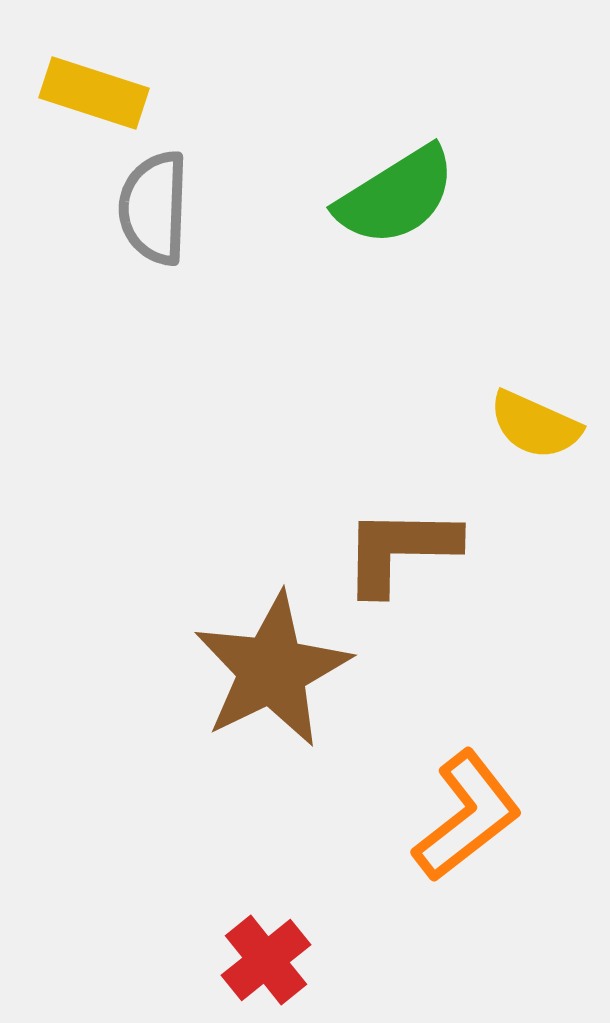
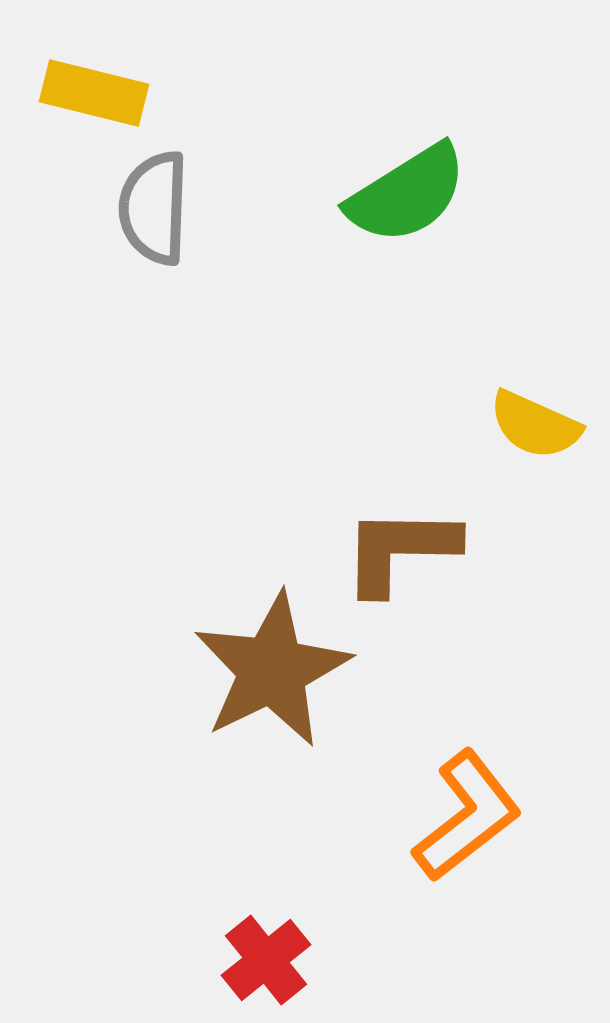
yellow rectangle: rotated 4 degrees counterclockwise
green semicircle: moved 11 px right, 2 px up
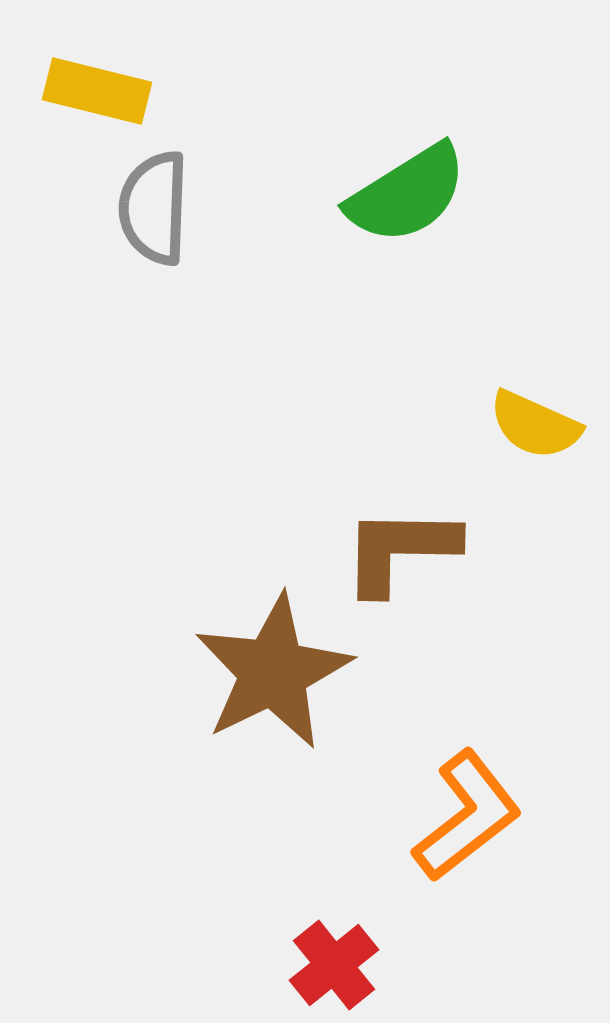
yellow rectangle: moved 3 px right, 2 px up
brown star: moved 1 px right, 2 px down
red cross: moved 68 px right, 5 px down
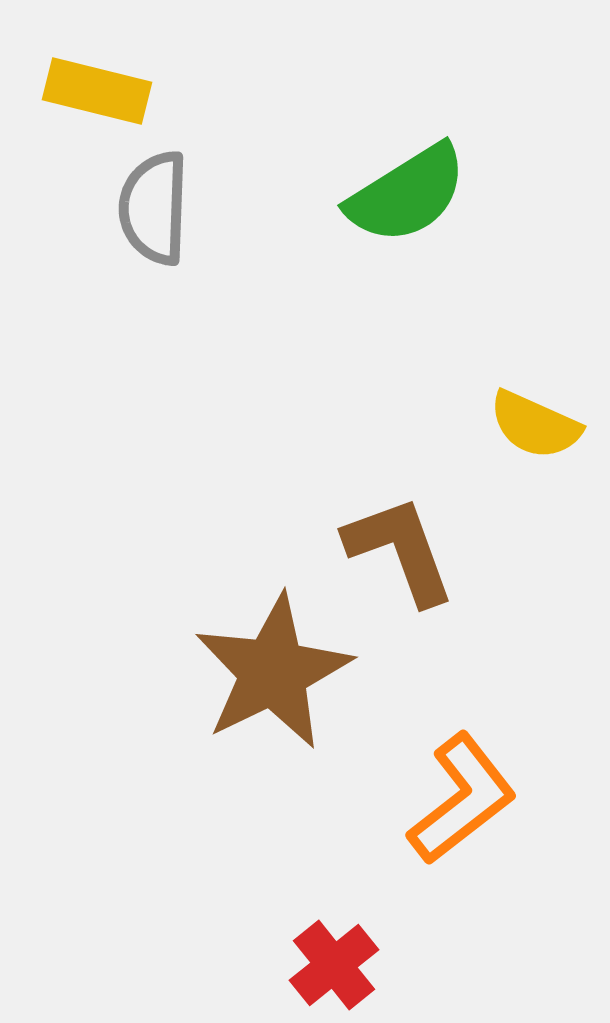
brown L-shape: rotated 69 degrees clockwise
orange L-shape: moved 5 px left, 17 px up
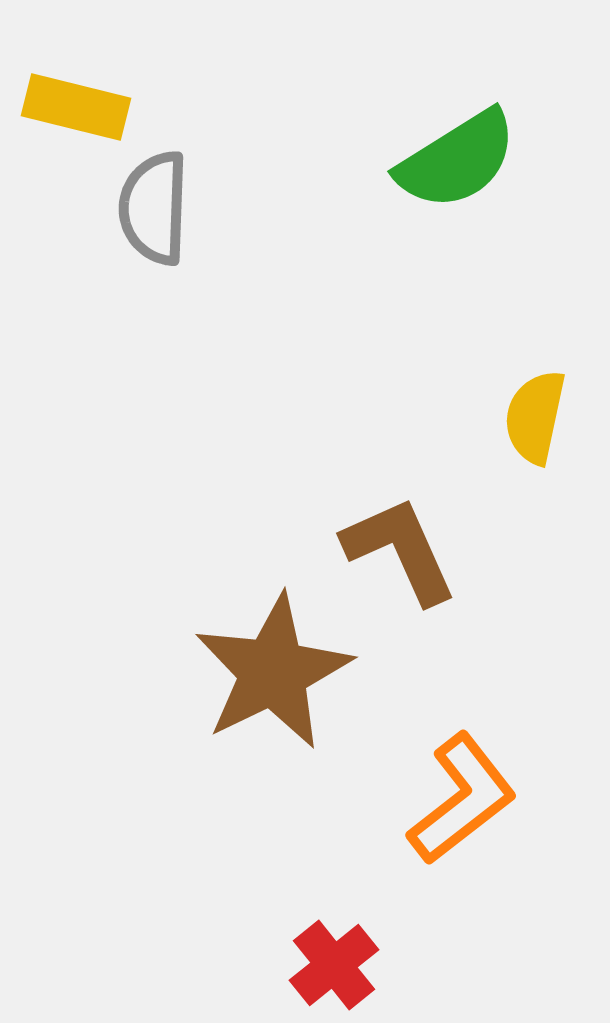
yellow rectangle: moved 21 px left, 16 px down
green semicircle: moved 50 px right, 34 px up
yellow semicircle: moved 8 px up; rotated 78 degrees clockwise
brown L-shape: rotated 4 degrees counterclockwise
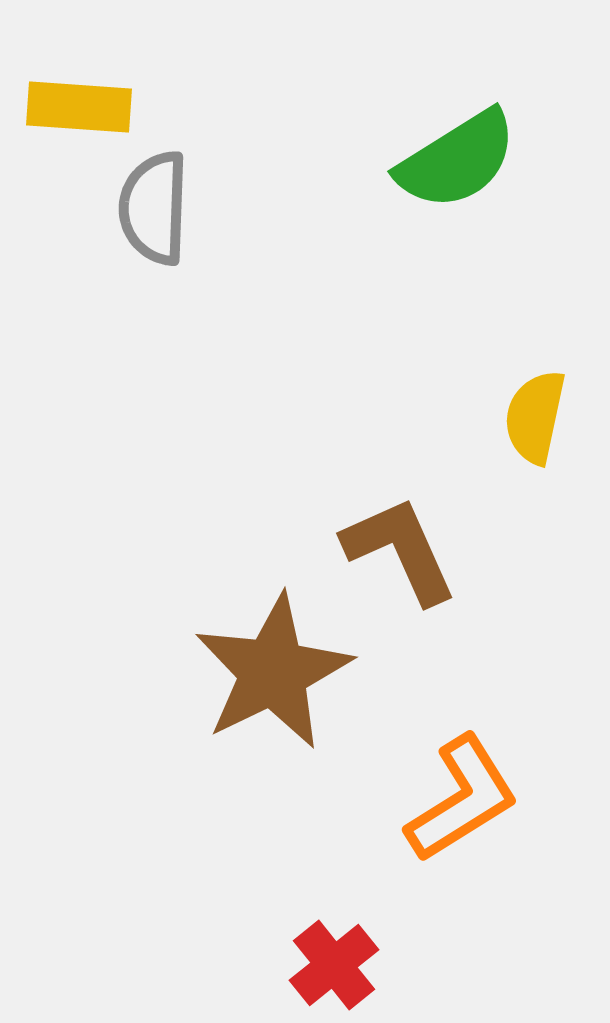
yellow rectangle: moved 3 px right; rotated 10 degrees counterclockwise
orange L-shape: rotated 6 degrees clockwise
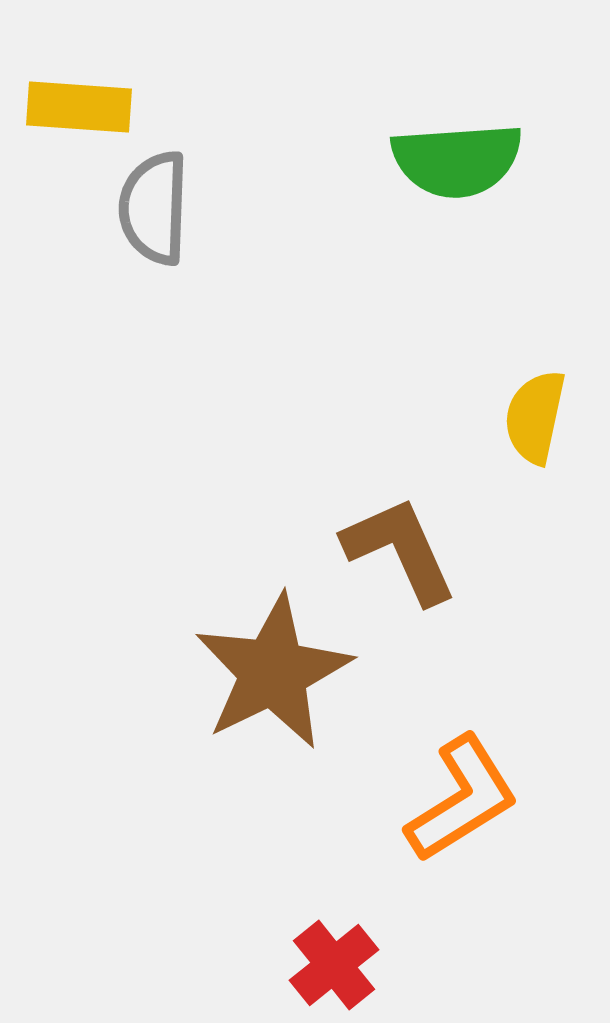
green semicircle: rotated 28 degrees clockwise
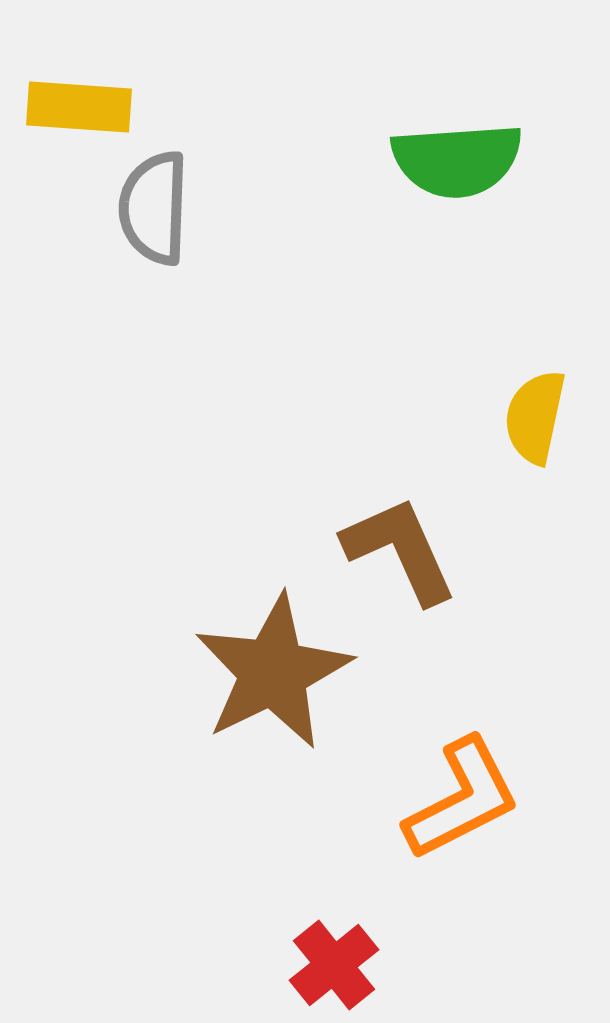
orange L-shape: rotated 5 degrees clockwise
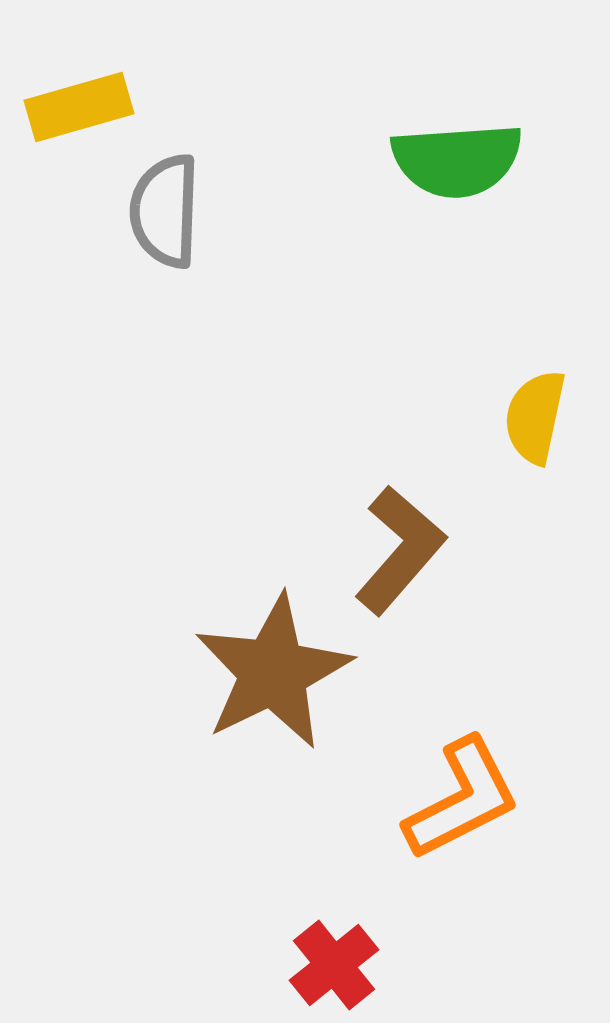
yellow rectangle: rotated 20 degrees counterclockwise
gray semicircle: moved 11 px right, 3 px down
brown L-shape: rotated 65 degrees clockwise
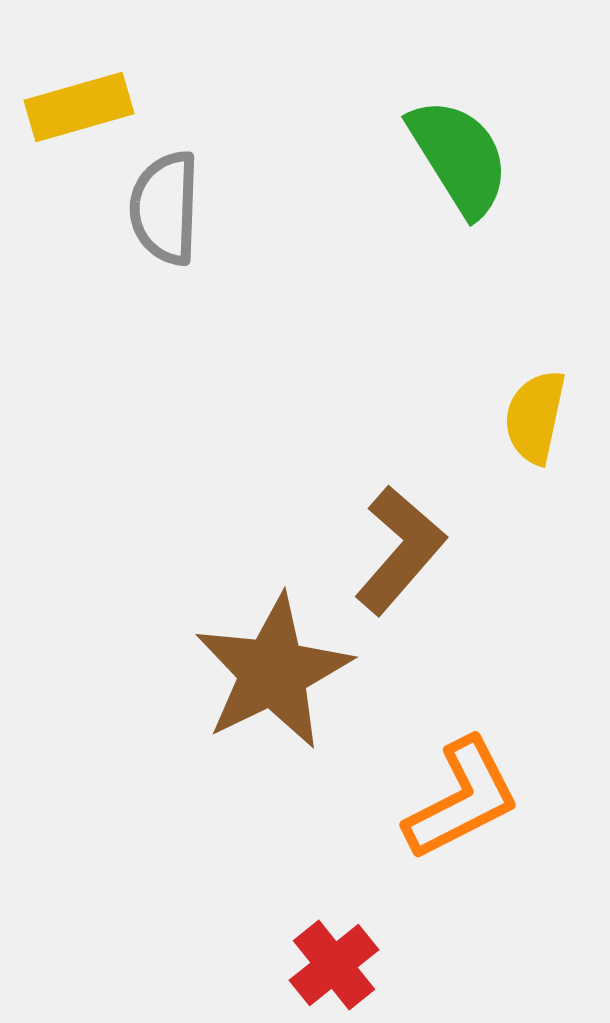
green semicircle: moved 2 px right, 3 px up; rotated 118 degrees counterclockwise
gray semicircle: moved 3 px up
